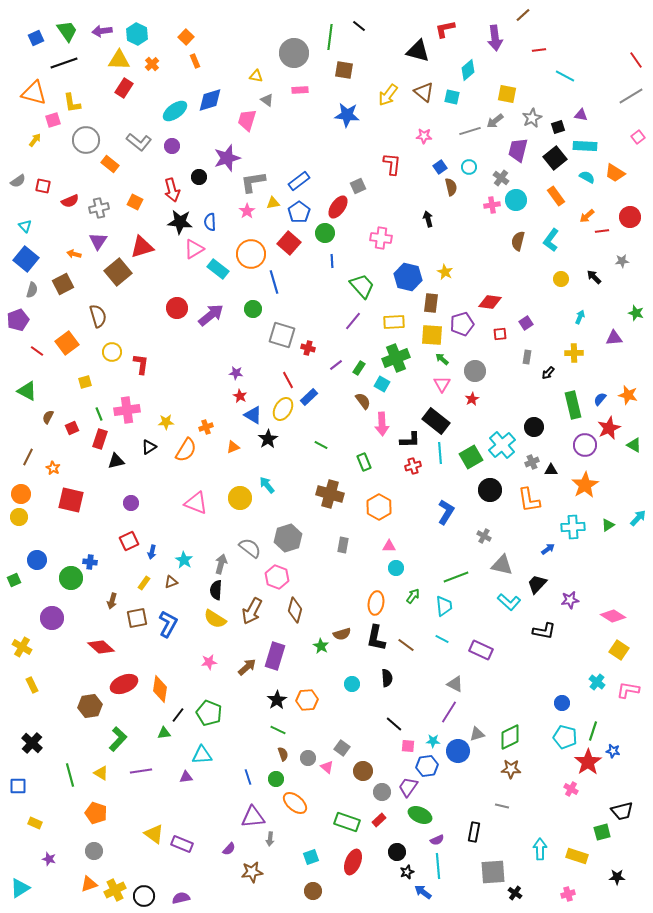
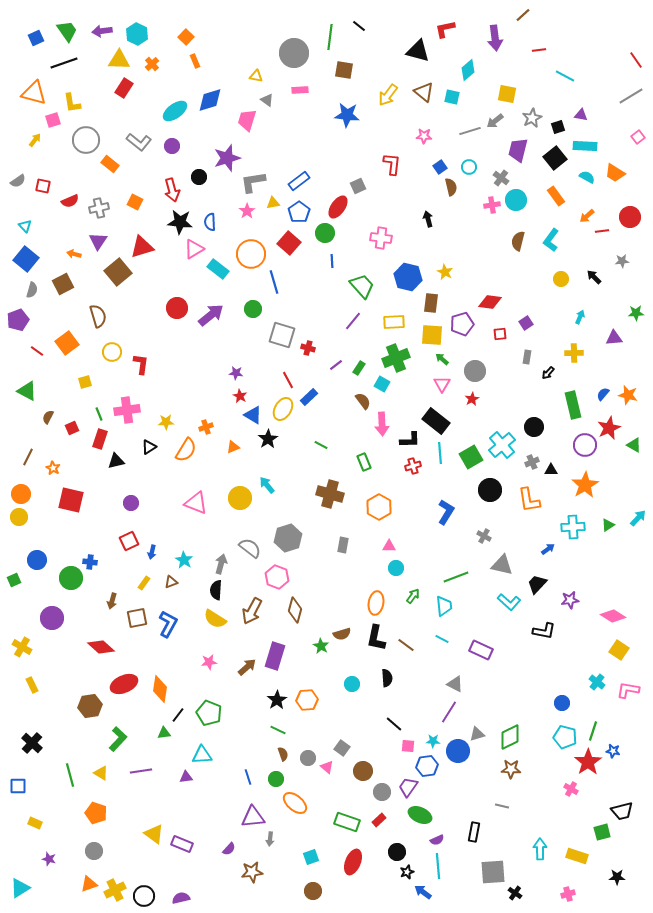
green star at (636, 313): rotated 21 degrees counterclockwise
blue semicircle at (600, 399): moved 3 px right, 5 px up
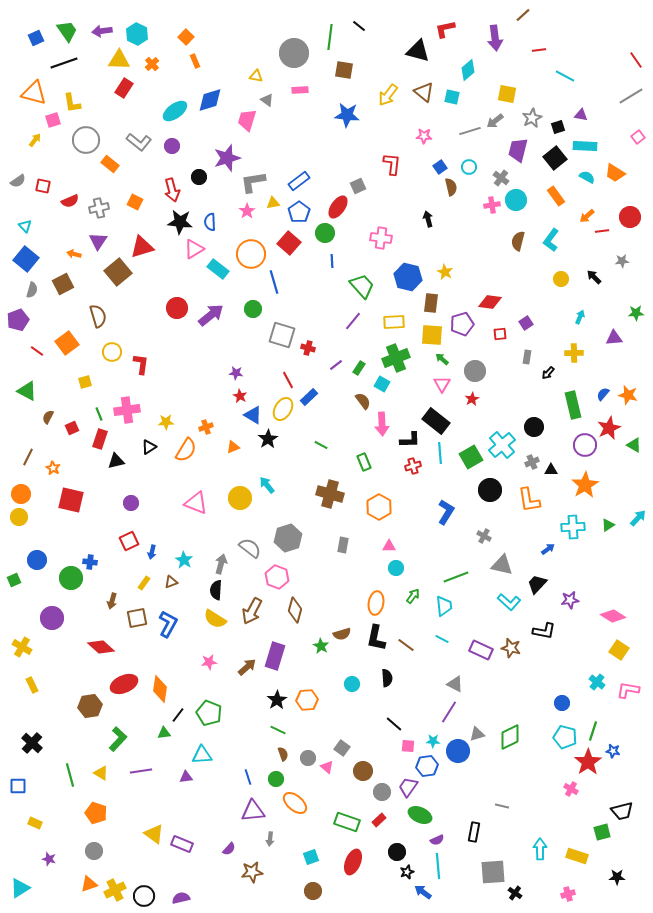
brown star at (511, 769): moved 121 px up; rotated 12 degrees clockwise
purple triangle at (253, 817): moved 6 px up
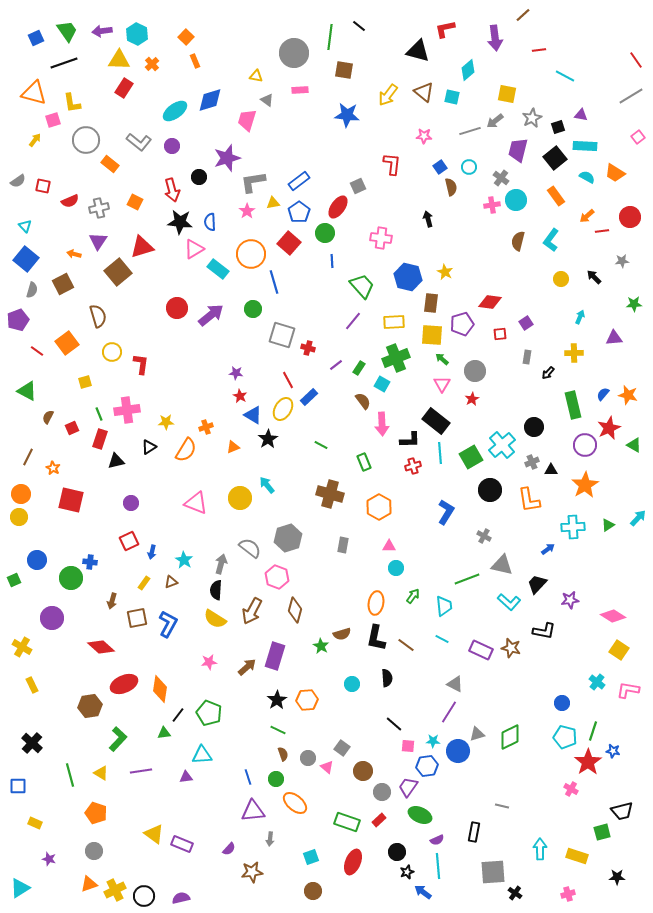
green star at (636, 313): moved 2 px left, 9 px up
green line at (456, 577): moved 11 px right, 2 px down
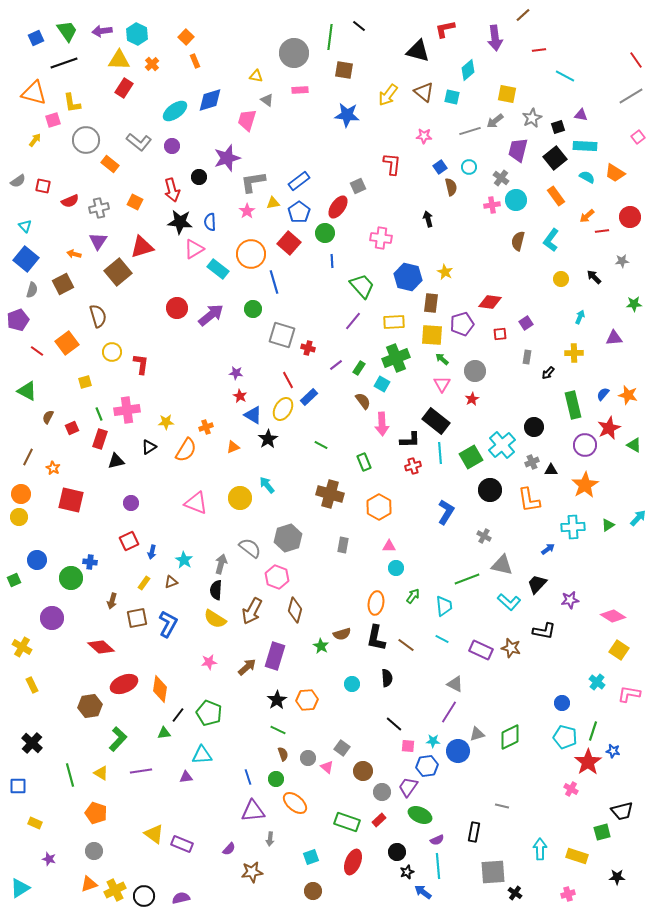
pink L-shape at (628, 690): moved 1 px right, 4 px down
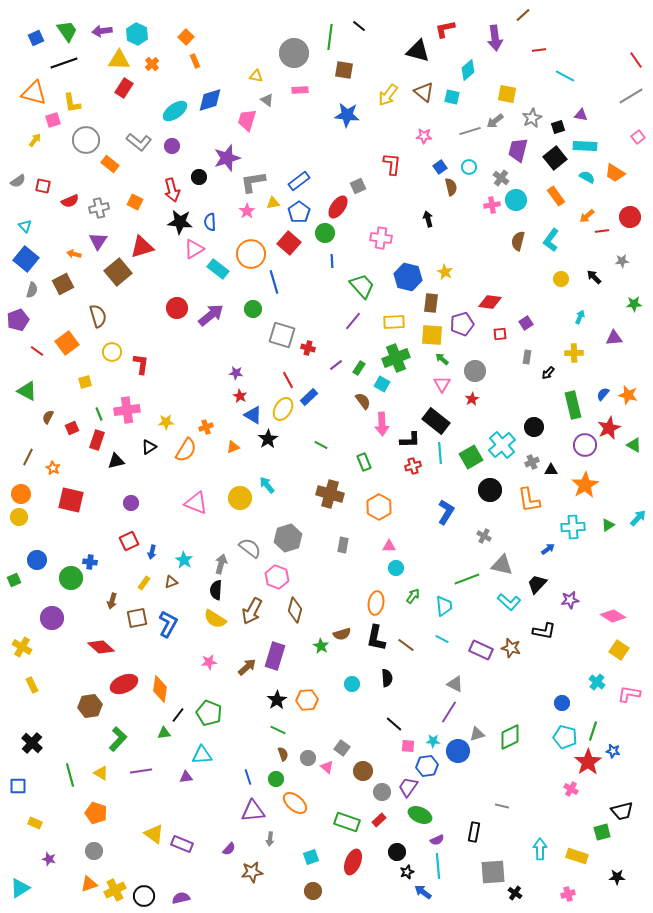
red rectangle at (100, 439): moved 3 px left, 1 px down
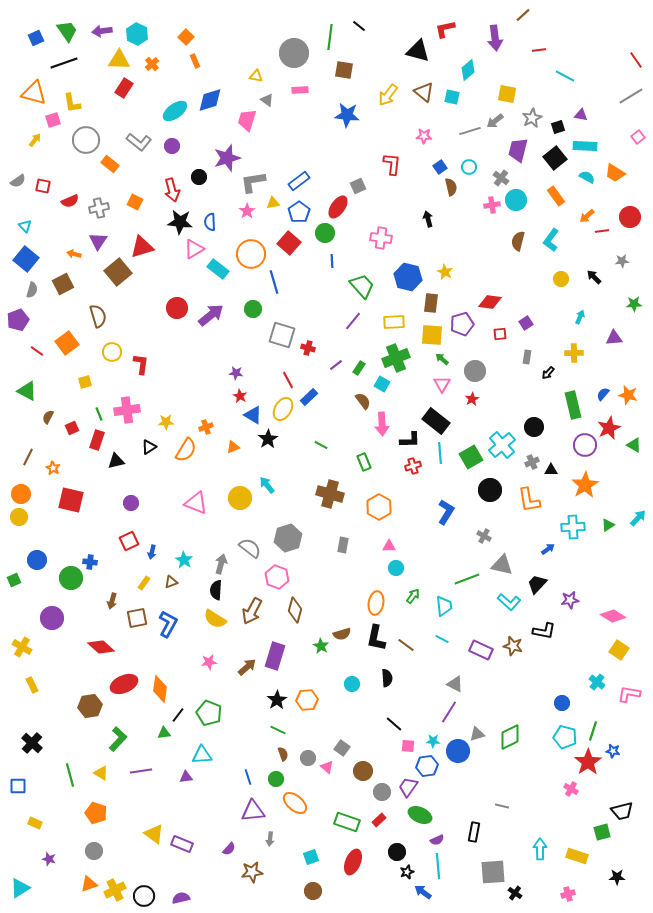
brown star at (511, 648): moved 2 px right, 2 px up
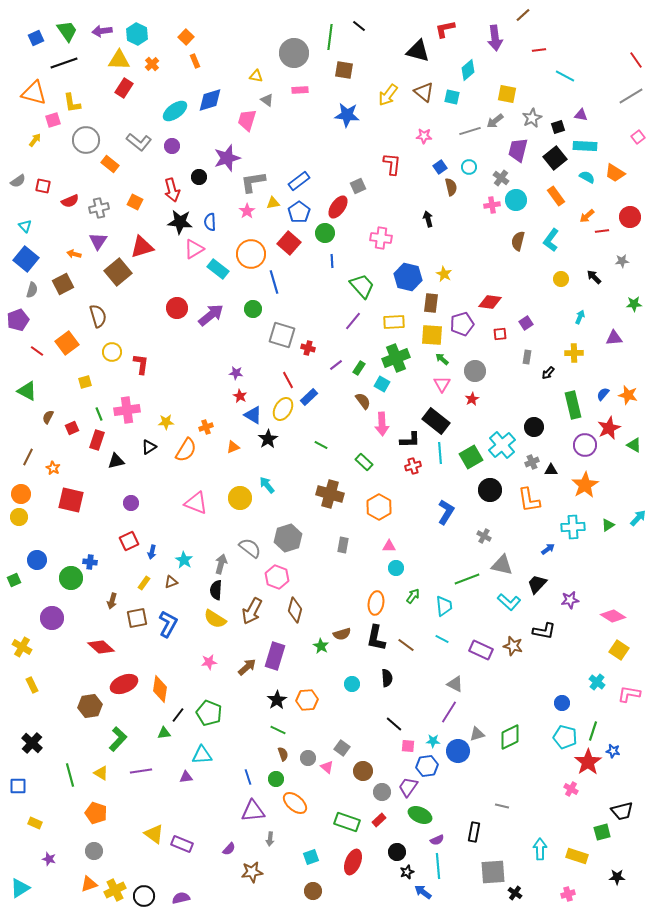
yellow star at (445, 272): moved 1 px left, 2 px down
green rectangle at (364, 462): rotated 24 degrees counterclockwise
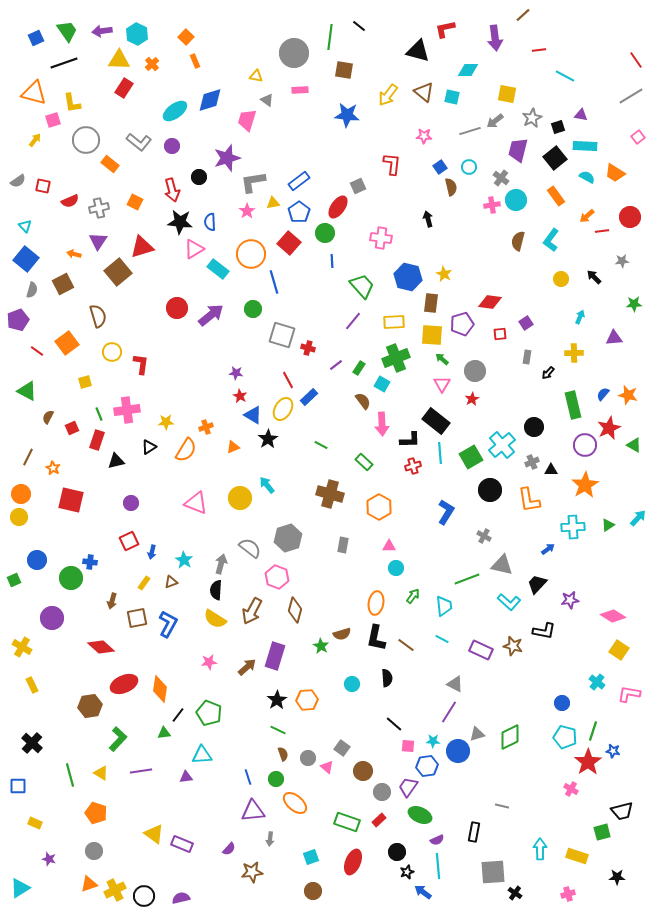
cyan diamond at (468, 70): rotated 40 degrees clockwise
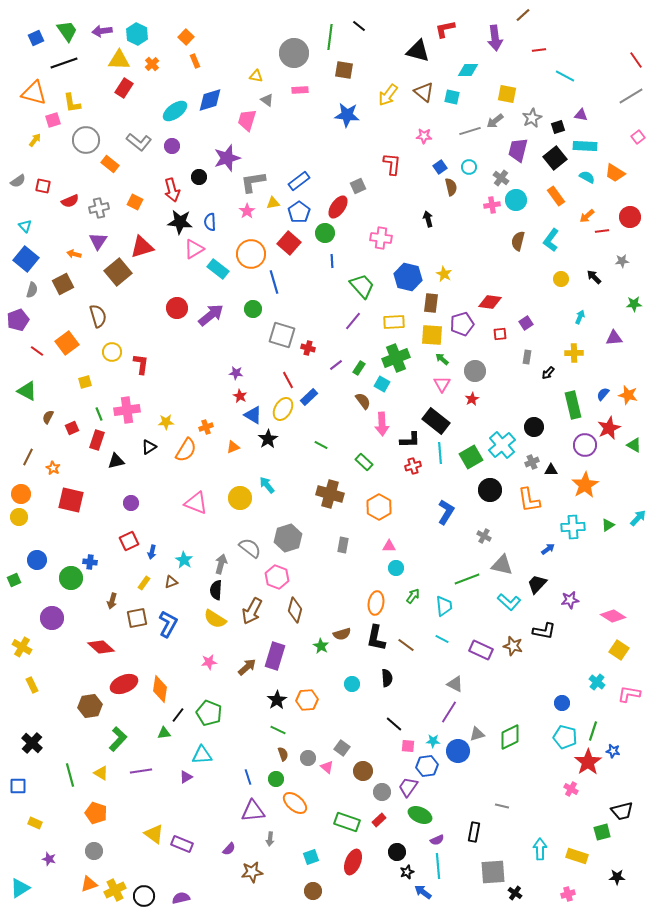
purple triangle at (186, 777): rotated 24 degrees counterclockwise
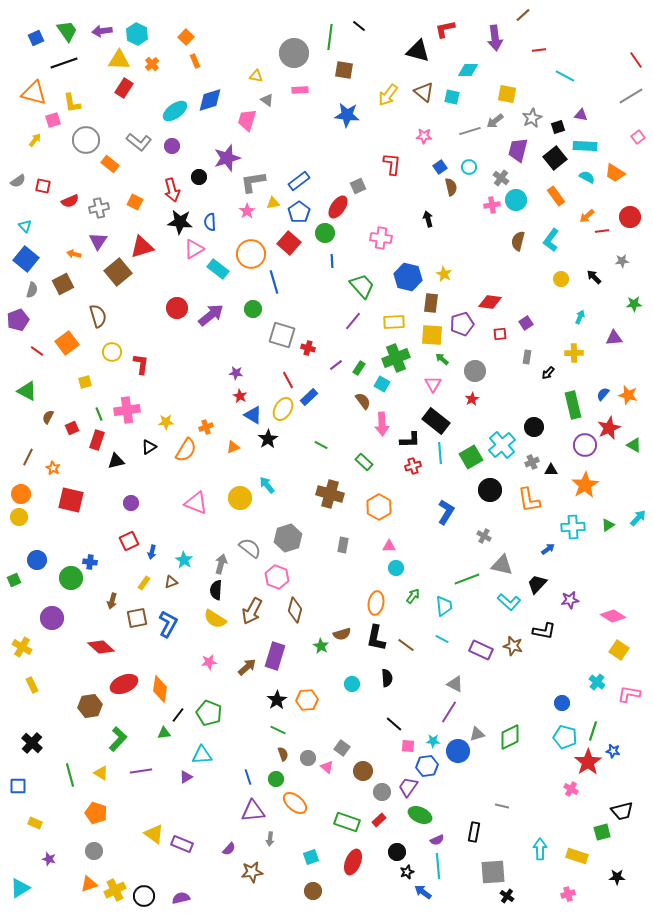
pink triangle at (442, 384): moved 9 px left
black cross at (515, 893): moved 8 px left, 3 px down
